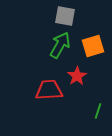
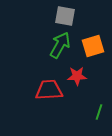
red star: rotated 30 degrees clockwise
green line: moved 1 px right, 1 px down
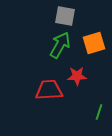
orange square: moved 1 px right, 3 px up
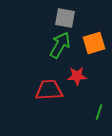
gray square: moved 2 px down
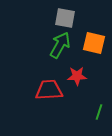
orange square: rotated 30 degrees clockwise
